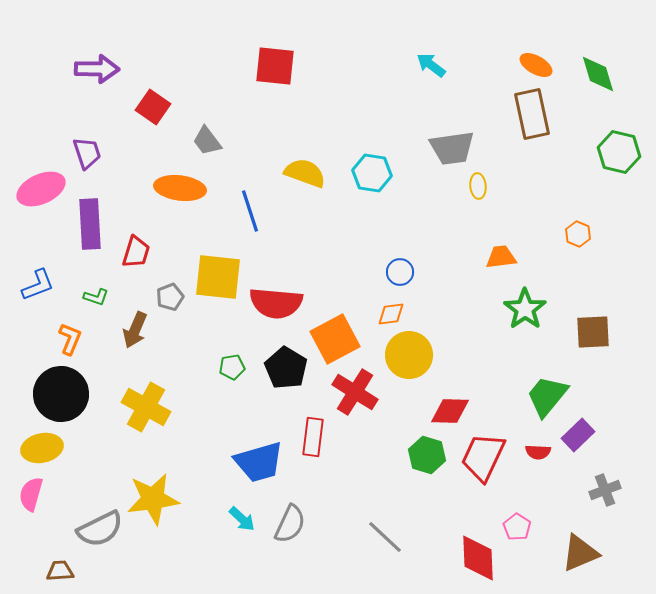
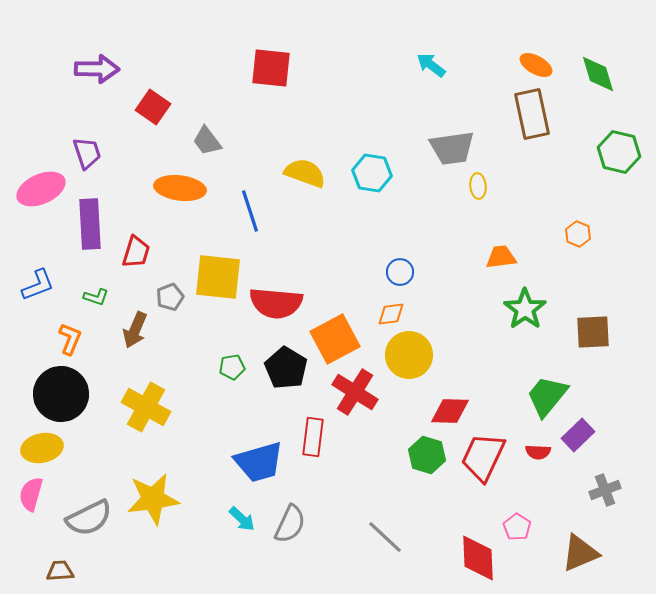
red square at (275, 66): moved 4 px left, 2 px down
gray semicircle at (100, 529): moved 11 px left, 11 px up
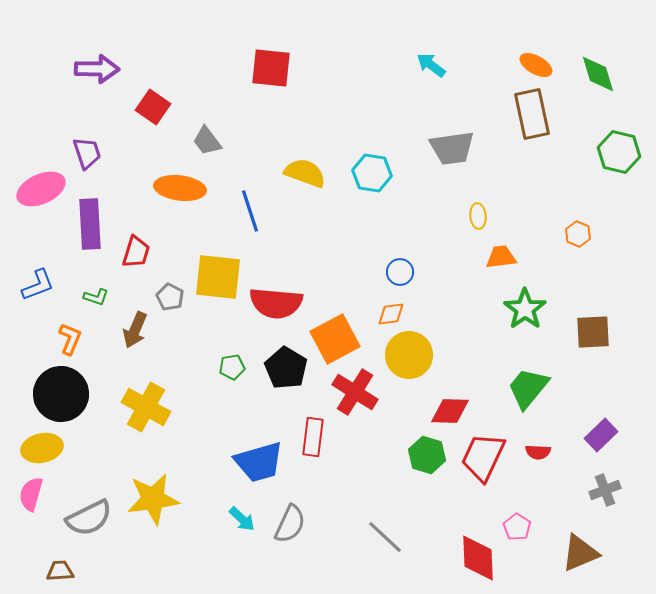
yellow ellipse at (478, 186): moved 30 px down
gray pentagon at (170, 297): rotated 24 degrees counterclockwise
green trapezoid at (547, 396): moved 19 px left, 8 px up
purple rectangle at (578, 435): moved 23 px right
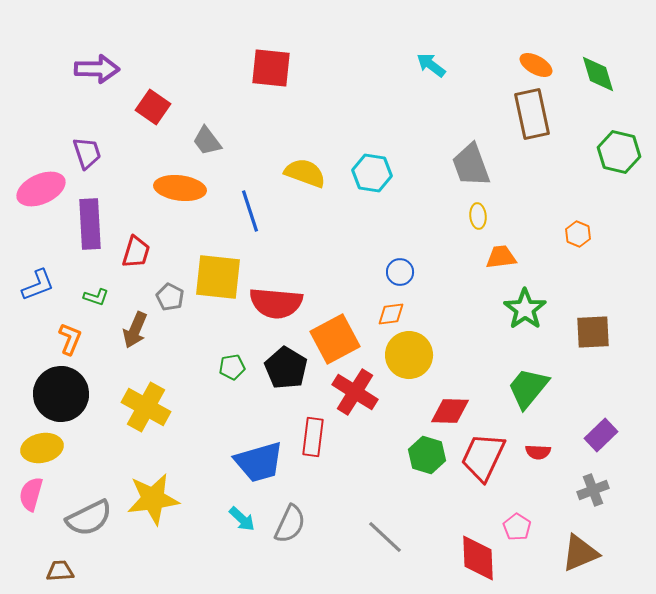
gray trapezoid at (452, 148): moved 19 px right, 17 px down; rotated 78 degrees clockwise
gray cross at (605, 490): moved 12 px left
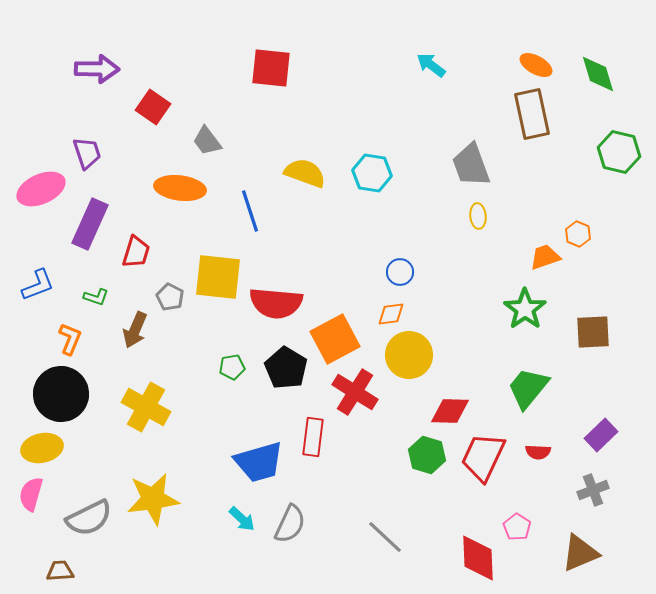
purple rectangle at (90, 224): rotated 27 degrees clockwise
orange trapezoid at (501, 257): moved 44 px right; rotated 12 degrees counterclockwise
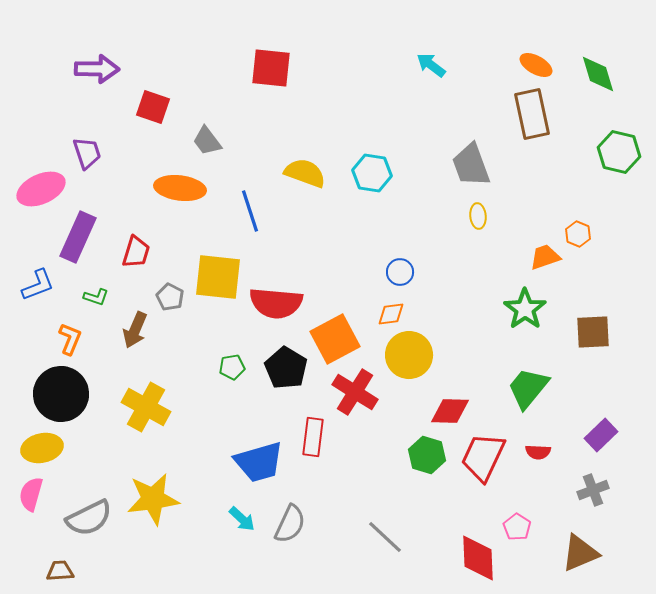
red square at (153, 107): rotated 16 degrees counterclockwise
purple rectangle at (90, 224): moved 12 px left, 13 px down
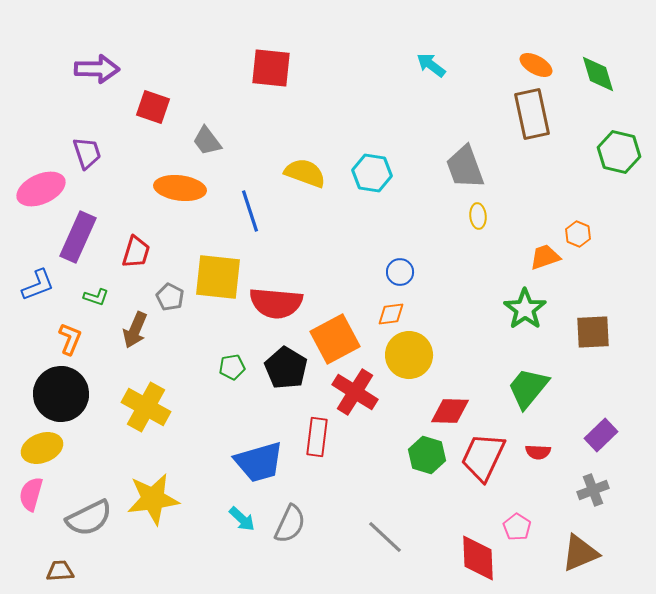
gray trapezoid at (471, 165): moved 6 px left, 2 px down
red rectangle at (313, 437): moved 4 px right
yellow ellipse at (42, 448): rotated 9 degrees counterclockwise
